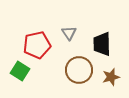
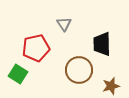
gray triangle: moved 5 px left, 9 px up
red pentagon: moved 1 px left, 3 px down
green square: moved 2 px left, 3 px down
brown star: moved 9 px down
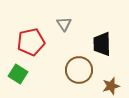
red pentagon: moved 5 px left, 6 px up
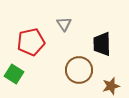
green square: moved 4 px left
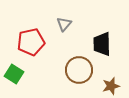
gray triangle: rotated 14 degrees clockwise
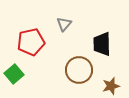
green square: rotated 18 degrees clockwise
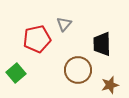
red pentagon: moved 6 px right, 3 px up
brown circle: moved 1 px left
green square: moved 2 px right, 1 px up
brown star: moved 1 px left, 1 px up
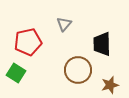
red pentagon: moved 9 px left, 3 px down
green square: rotated 18 degrees counterclockwise
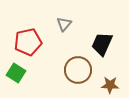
black trapezoid: rotated 25 degrees clockwise
brown star: rotated 18 degrees clockwise
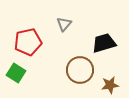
black trapezoid: moved 2 px right, 1 px up; rotated 50 degrees clockwise
brown circle: moved 2 px right
brown star: rotated 12 degrees counterclockwise
